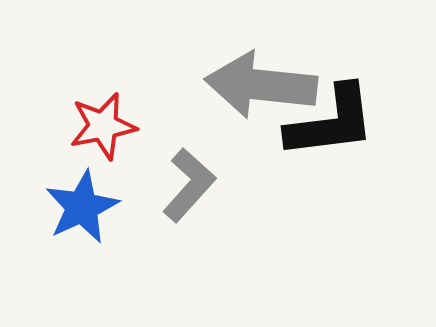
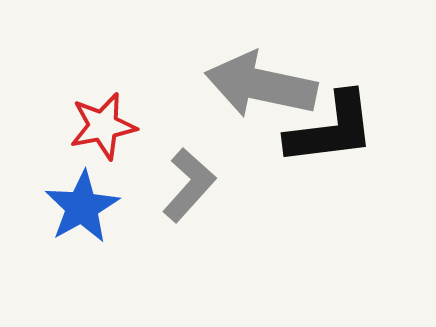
gray arrow: rotated 6 degrees clockwise
black L-shape: moved 7 px down
blue star: rotated 4 degrees counterclockwise
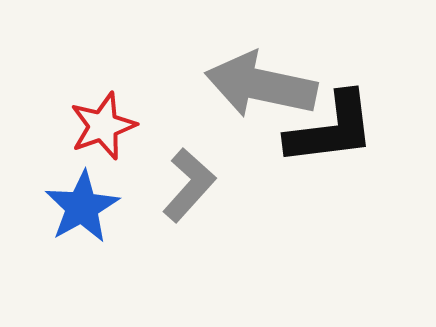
red star: rotated 8 degrees counterclockwise
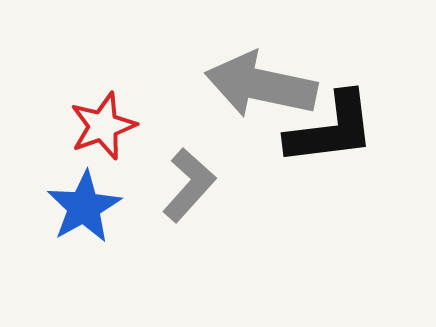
blue star: moved 2 px right
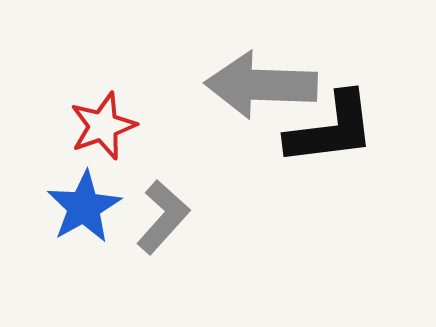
gray arrow: rotated 10 degrees counterclockwise
gray L-shape: moved 26 px left, 32 px down
